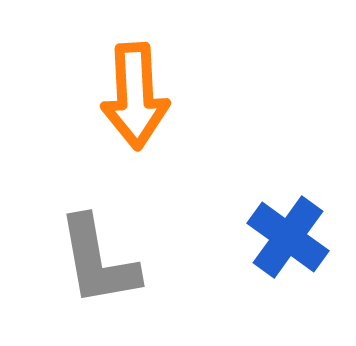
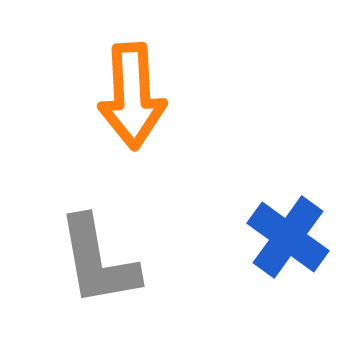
orange arrow: moved 3 px left
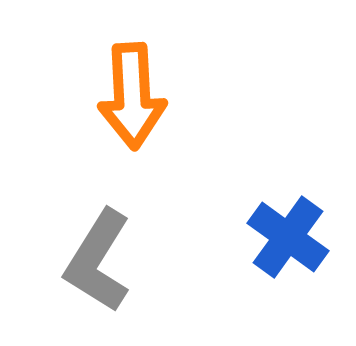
gray L-shape: rotated 42 degrees clockwise
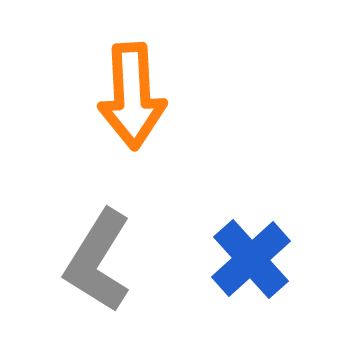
blue cross: moved 37 px left, 22 px down; rotated 12 degrees clockwise
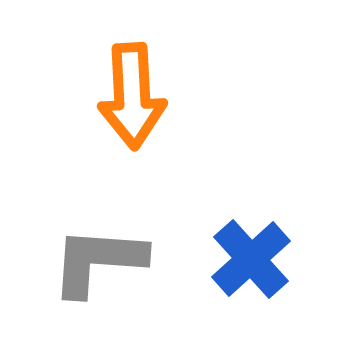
gray L-shape: rotated 62 degrees clockwise
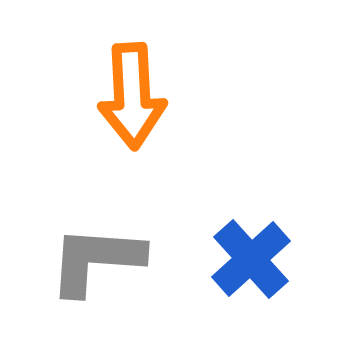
gray L-shape: moved 2 px left, 1 px up
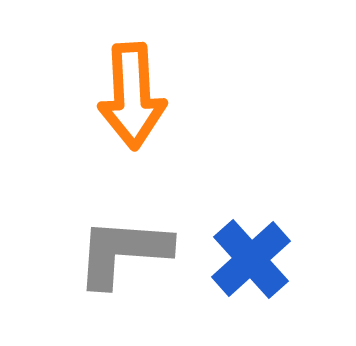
gray L-shape: moved 27 px right, 8 px up
